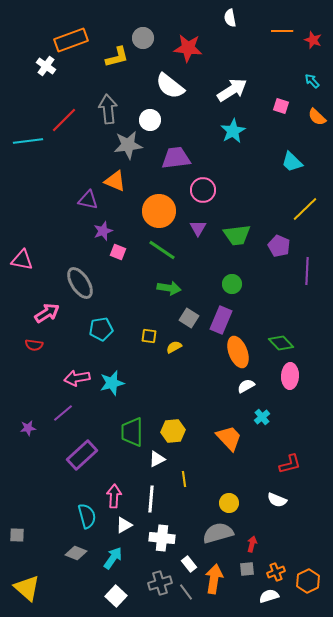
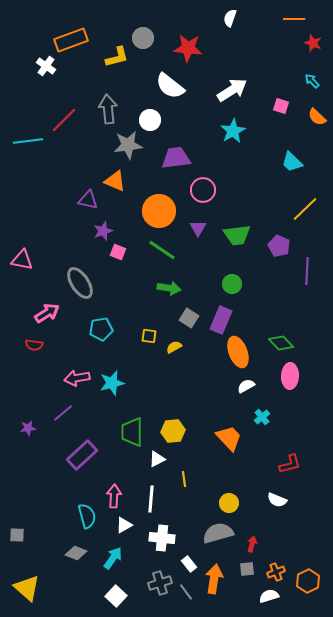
white semicircle at (230, 18): rotated 30 degrees clockwise
orange line at (282, 31): moved 12 px right, 12 px up
red star at (313, 40): moved 3 px down
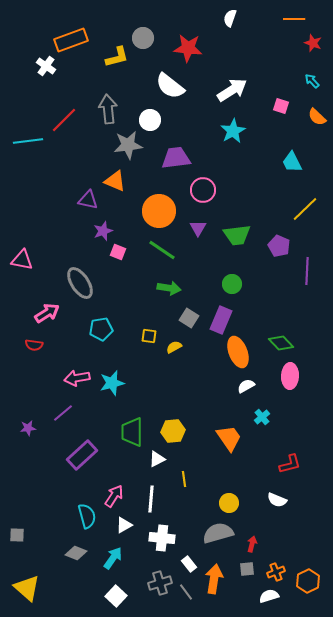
cyan trapezoid at (292, 162): rotated 20 degrees clockwise
orange trapezoid at (229, 438): rotated 8 degrees clockwise
pink arrow at (114, 496): rotated 30 degrees clockwise
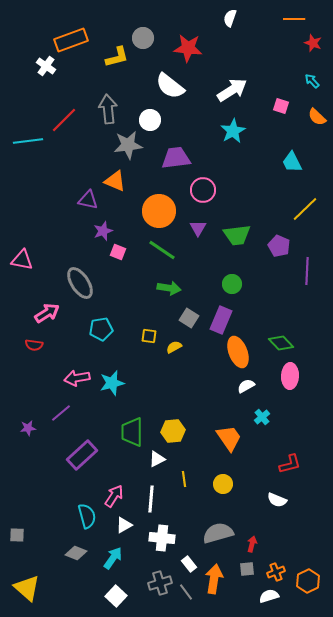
purple line at (63, 413): moved 2 px left
yellow circle at (229, 503): moved 6 px left, 19 px up
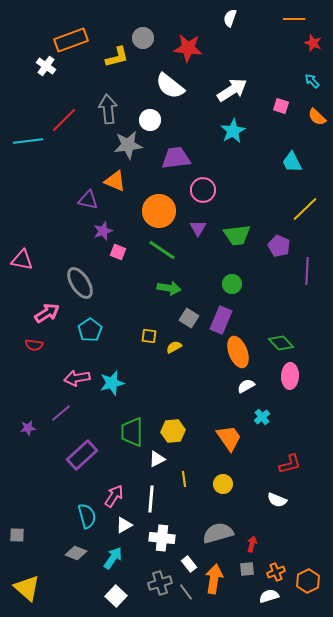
cyan pentagon at (101, 329): moved 11 px left, 1 px down; rotated 25 degrees counterclockwise
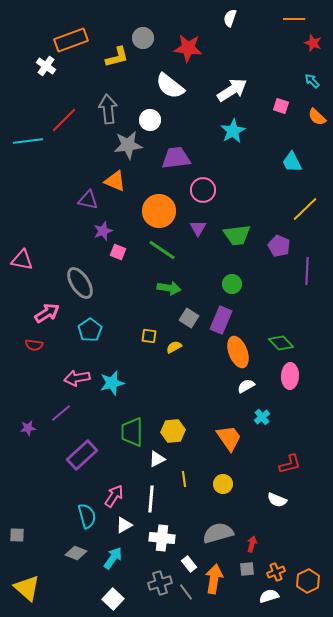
white square at (116, 596): moved 3 px left, 3 px down
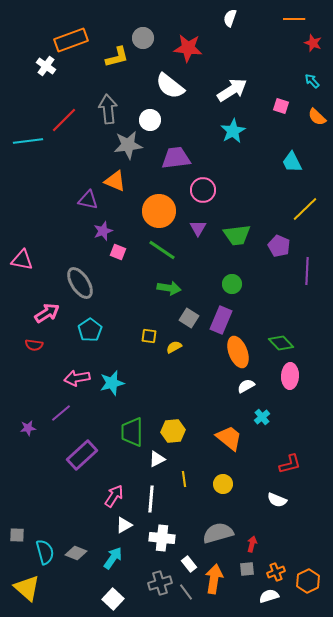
orange trapezoid at (229, 438): rotated 16 degrees counterclockwise
cyan semicircle at (87, 516): moved 42 px left, 36 px down
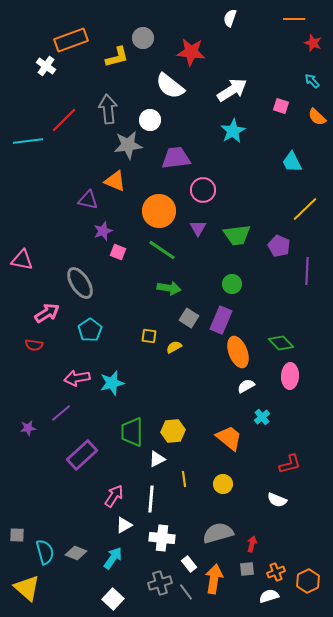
red star at (188, 48): moved 3 px right, 4 px down
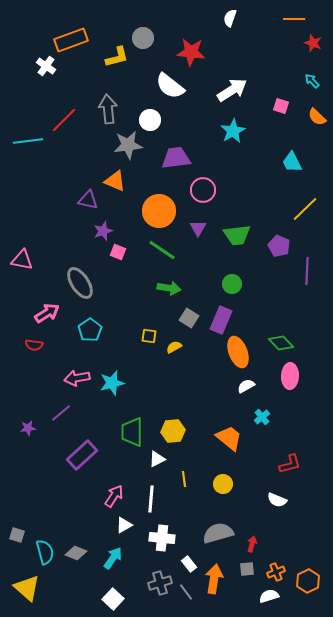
gray square at (17, 535): rotated 14 degrees clockwise
